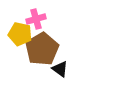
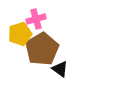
yellow pentagon: rotated 30 degrees counterclockwise
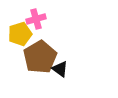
brown pentagon: moved 2 px left, 8 px down
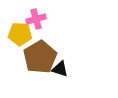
yellow pentagon: rotated 20 degrees clockwise
black triangle: rotated 18 degrees counterclockwise
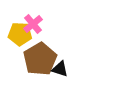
pink cross: moved 3 px left, 5 px down; rotated 24 degrees counterclockwise
brown pentagon: moved 2 px down
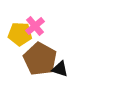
pink cross: moved 2 px right, 2 px down
brown pentagon: rotated 12 degrees counterclockwise
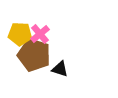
pink cross: moved 5 px right, 8 px down
brown pentagon: moved 6 px left, 4 px up; rotated 12 degrees counterclockwise
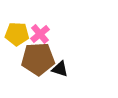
yellow pentagon: moved 3 px left
brown pentagon: moved 4 px right, 4 px down; rotated 20 degrees counterclockwise
